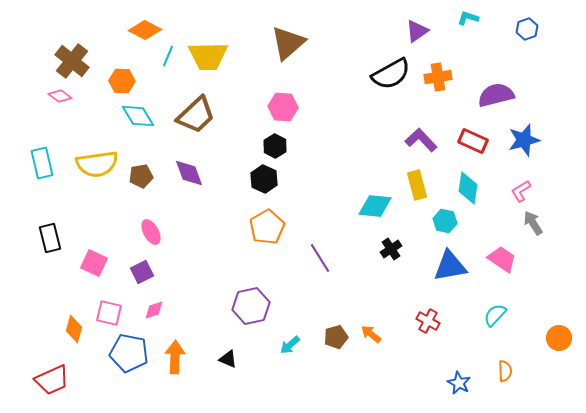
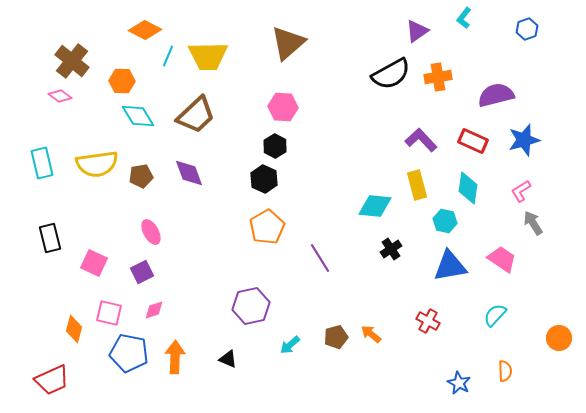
cyan L-shape at (468, 18): moved 4 px left; rotated 70 degrees counterclockwise
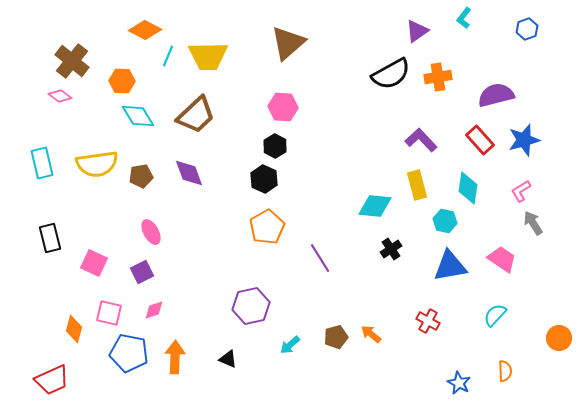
red rectangle at (473, 141): moved 7 px right, 1 px up; rotated 24 degrees clockwise
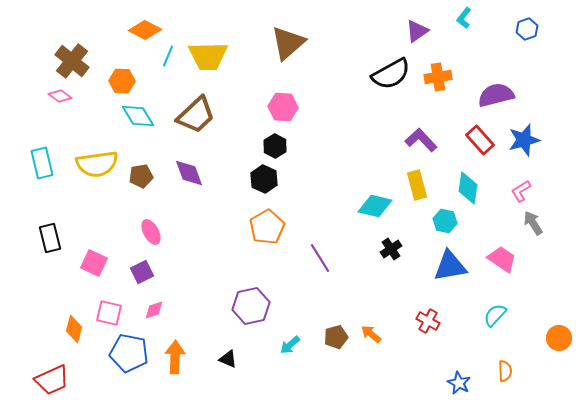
cyan diamond at (375, 206): rotated 8 degrees clockwise
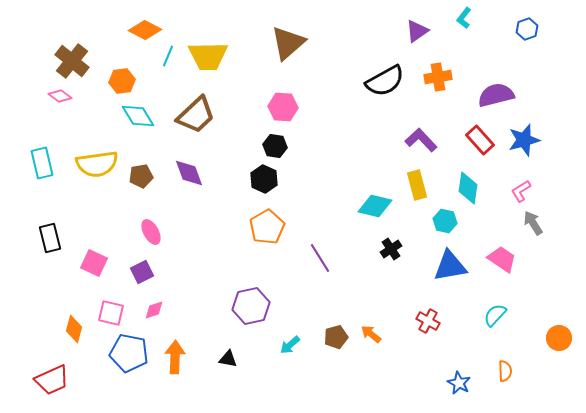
black semicircle at (391, 74): moved 6 px left, 7 px down
orange hexagon at (122, 81): rotated 10 degrees counterclockwise
black hexagon at (275, 146): rotated 20 degrees counterclockwise
pink square at (109, 313): moved 2 px right
black triangle at (228, 359): rotated 12 degrees counterclockwise
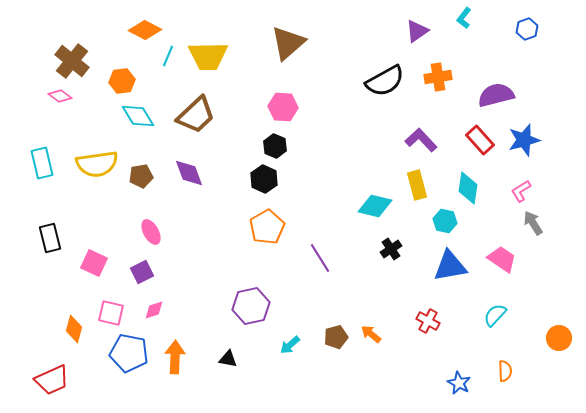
black hexagon at (275, 146): rotated 15 degrees clockwise
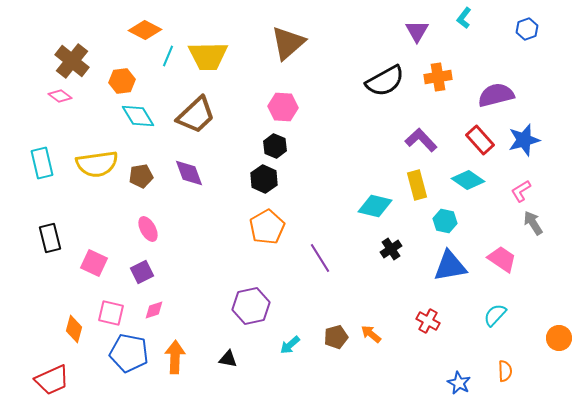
purple triangle at (417, 31): rotated 25 degrees counterclockwise
cyan diamond at (468, 188): moved 8 px up; rotated 64 degrees counterclockwise
pink ellipse at (151, 232): moved 3 px left, 3 px up
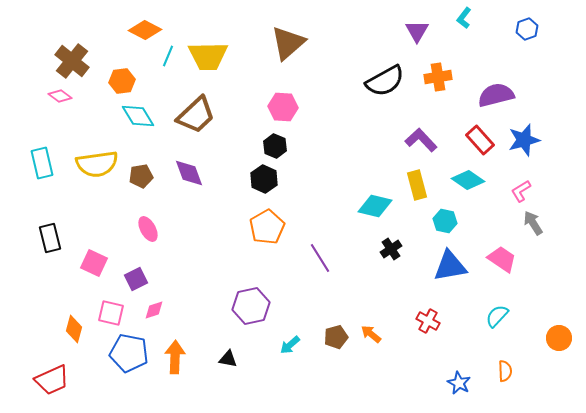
purple square at (142, 272): moved 6 px left, 7 px down
cyan semicircle at (495, 315): moved 2 px right, 1 px down
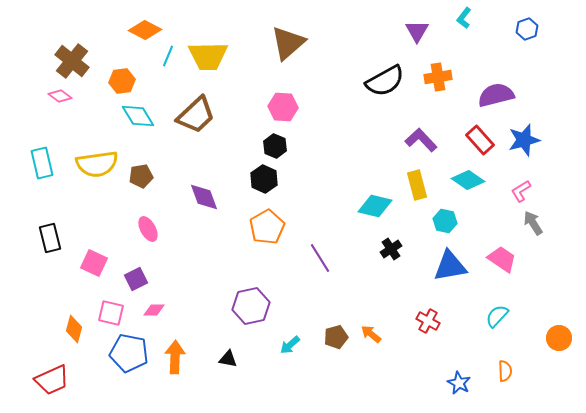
purple diamond at (189, 173): moved 15 px right, 24 px down
pink diamond at (154, 310): rotated 20 degrees clockwise
